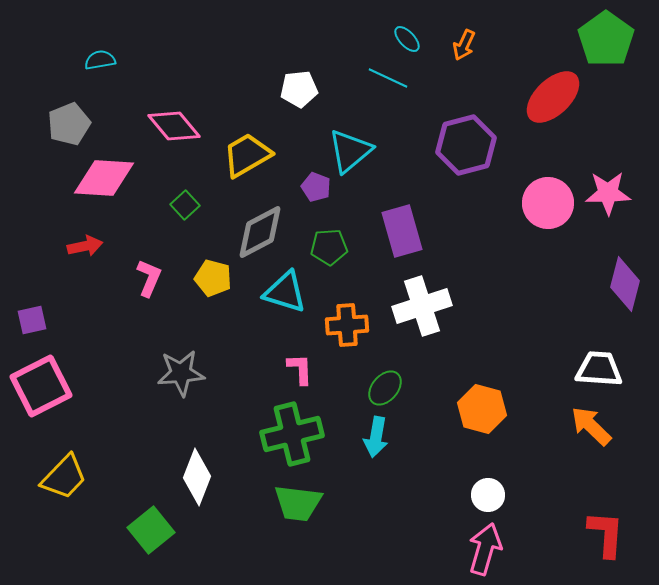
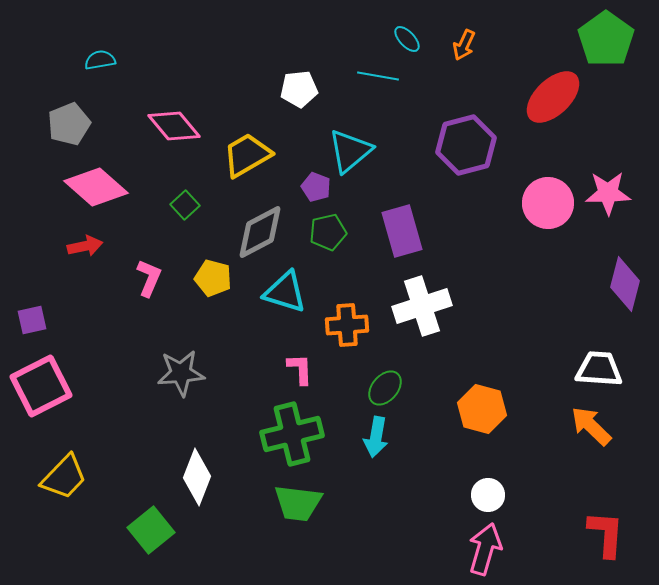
cyan line at (388, 78): moved 10 px left, 2 px up; rotated 15 degrees counterclockwise
pink diamond at (104, 178): moved 8 px left, 9 px down; rotated 38 degrees clockwise
green pentagon at (329, 247): moved 1 px left, 15 px up; rotated 9 degrees counterclockwise
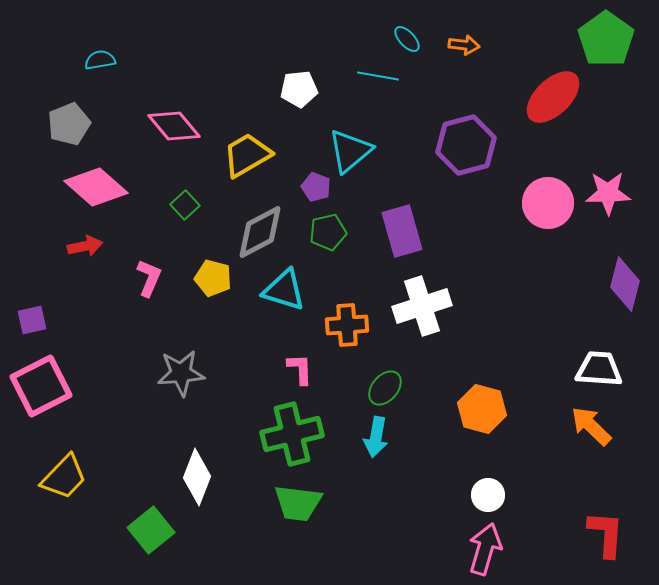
orange arrow at (464, 45): rotated 108 degrees counterclockwise
cyan triangle at (285, 292): moved 1 px left, 2 px up
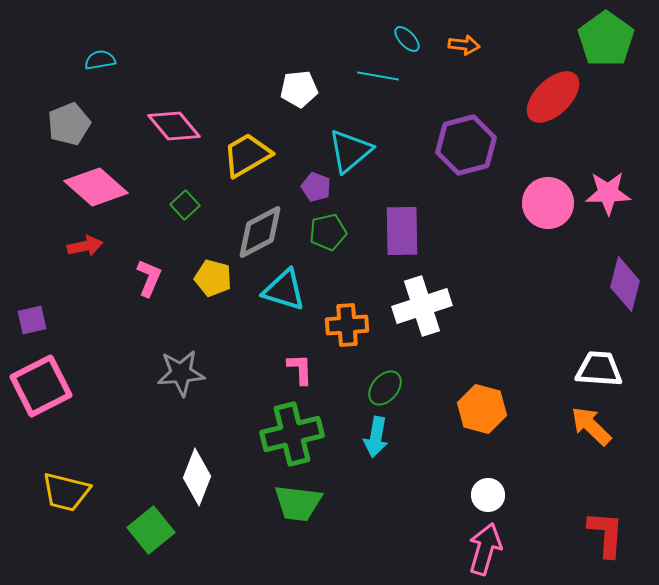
purple rectangle at (402, 231): rotated 15 degrees clockwise
yellow trapezoid at (64, 477): moved 2 px right, 15 px down; rotated 60 degrees clockwise
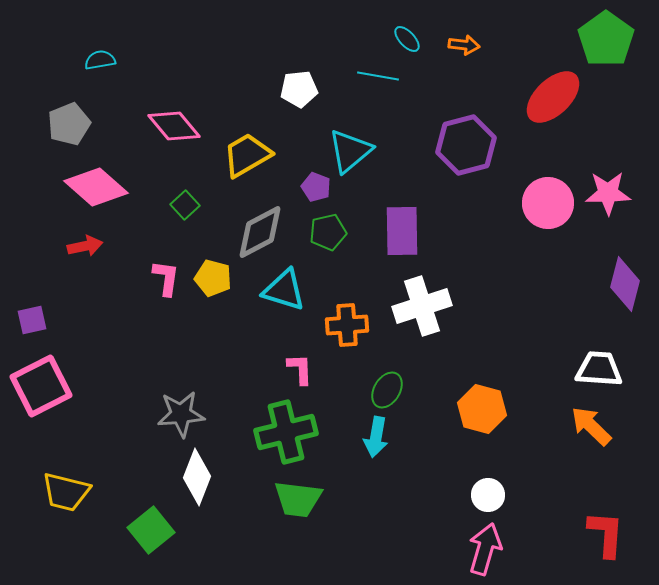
pink L-shape at (149, 278): moved 17 px right; rotated 15 degrees counterclockwise
gray star at (181, 373): moved 41 px down
green ellipse at (385, 388): moved 2 px right, 2 px down; rotated 9 degrees counterclockwise
green cross at (292, 434): moved 6 px left, 2 px up
green trapezoid at (298, 503): moved 4 px up
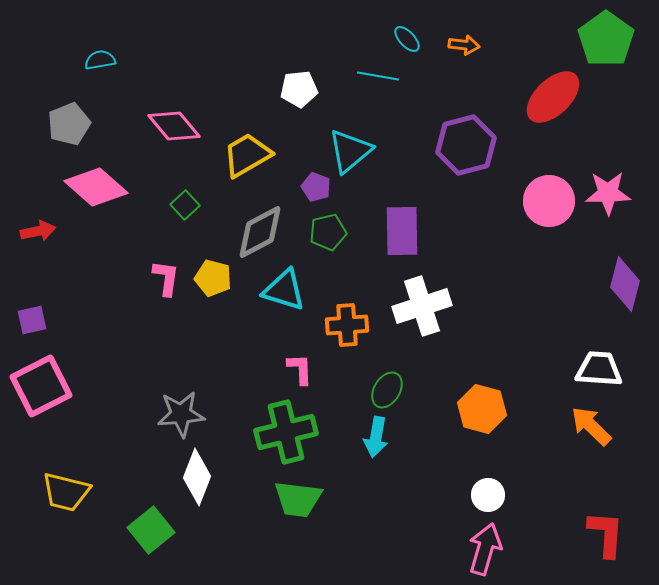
pink circle at (548, 203): moved 1 px right, 2 px up
red arrow at (85, 246): moved 47 px left, 15 px up
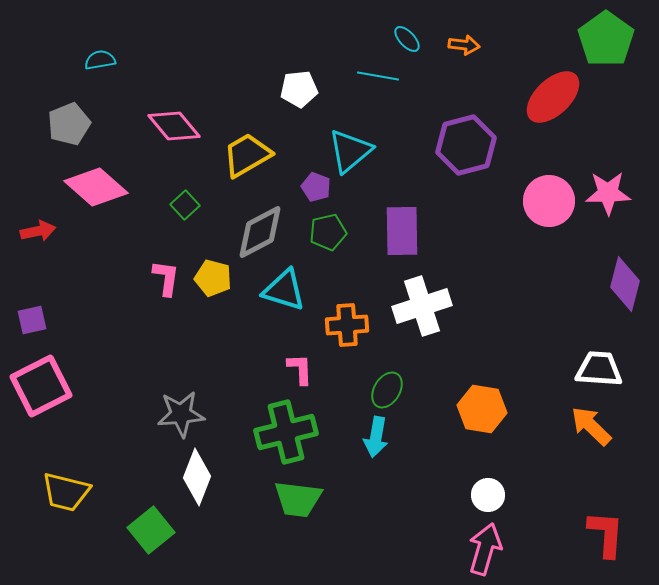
orange hexagon at (482, 409): rotated 6 degrees counterclockwise
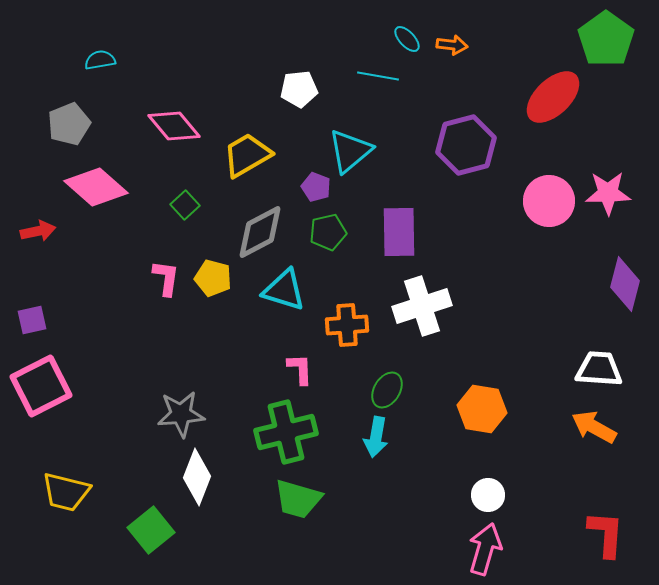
orange arrow at (464, 45): moved 12 px left
purple rectangle at (402, 231): moved 3 px left, 1 px down
orange arrow at (591, 426): moved 3 px right, 1 px down; rotated 15 degrees counterclockwise
green trapezoid at (298, 499): rotated 9 degrees clockwise
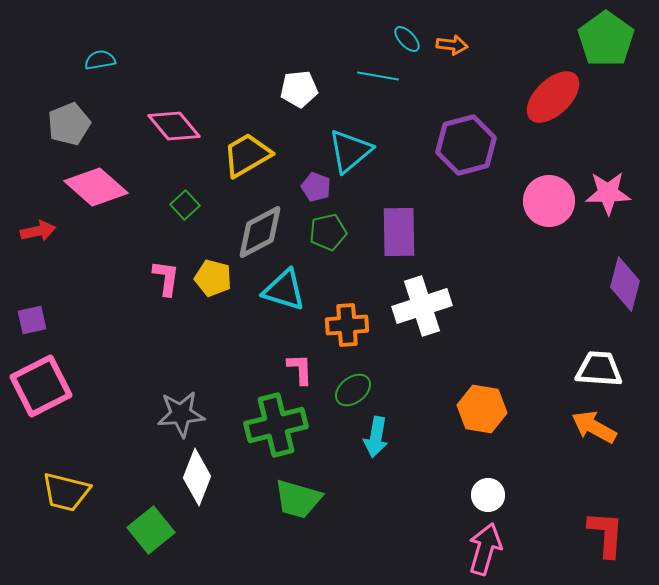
green ellipse at (387, 390): moved 34 px left; rotated 21 degrees clockwise
green cross at (286, 432): moved 10 px left, 7 px up
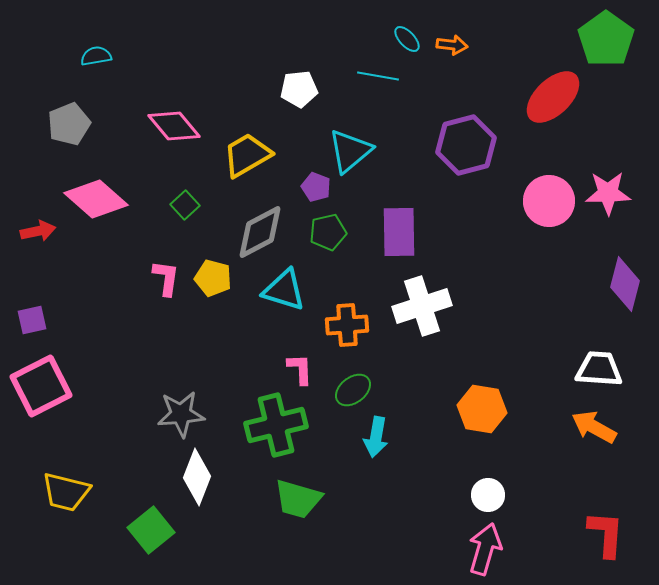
cyan semicircle at (100, 60): moved 4 px left, 4 px up
pink diamond at (96, 187): moved 12 px down
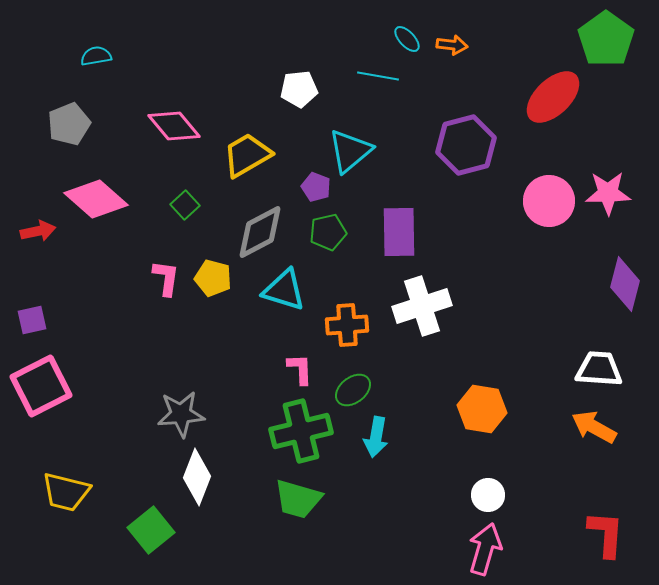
green cross at (276, 425): moved 25 px right, 6 px down
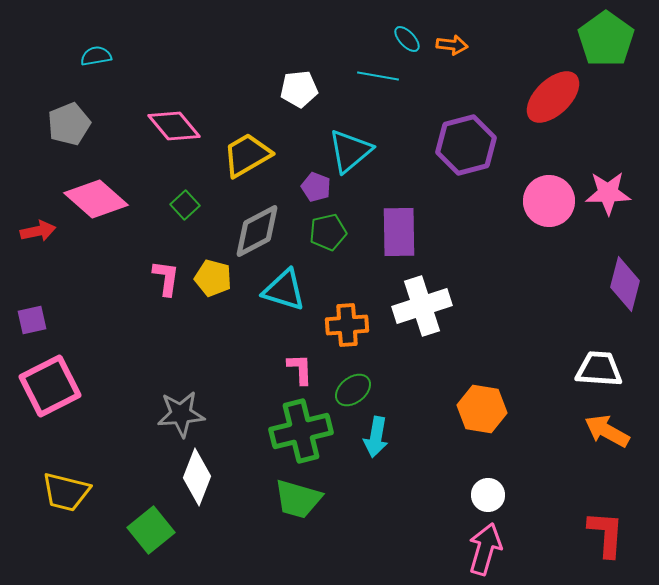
gray diamond at (260, 232): moved 3 px left, 1 px up
pink square at (41, 386): moved 9 px right
orange arrow at (594, 427): moved 13 px right, 4 px down
